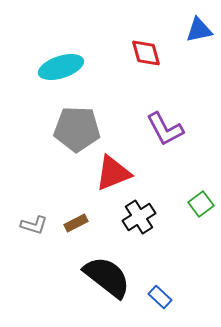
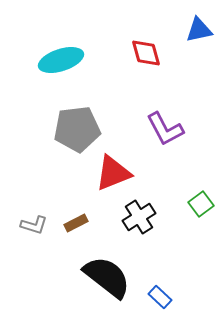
cyan ellipse: moved 7 px up
gray pentagon: rotated 9 degrees counterclockwise
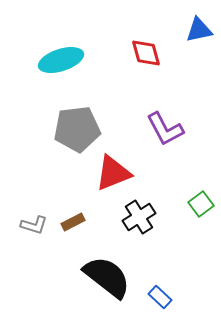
brown rectangle: moved 3 px left, 1 px up
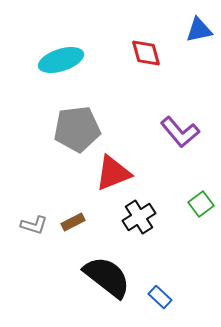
purple L-shape: moved 15 px right, 3 px down; rotated 12 degrees counterclockwise
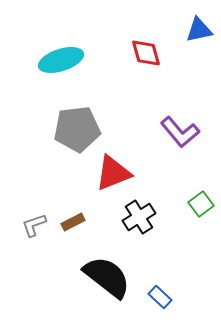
gray L-shape: rotated 144 degrees clockwise
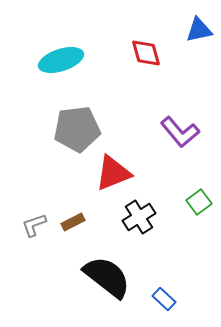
green square: moved 2 px left, 2 px up
blue rectangle: moved 4 px right, 2 px down
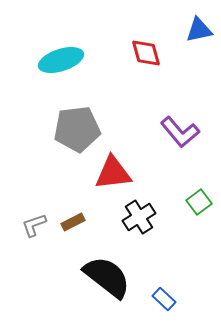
red triangle: rotated 15 degrees clockwise
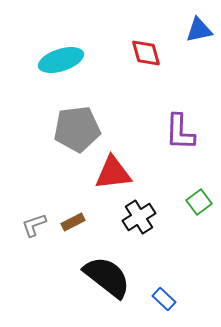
purple L-shape: rotated 42 degrees clockwise
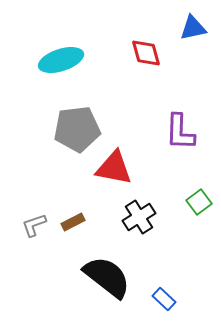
blue triangle: moved 6 px left, 2 px up
red triangle: moved 1 px right, 5 px up; rotated 18 degrees clockwise
